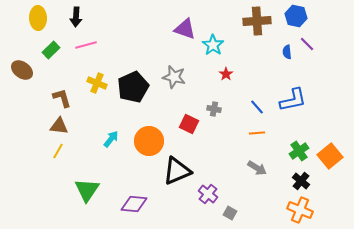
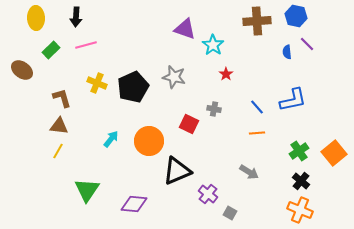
yellow ellipse: moved 2 px left
orange square: moved 4 px right, 3 px up
gray arrow: moved 8 px left, 4 px down
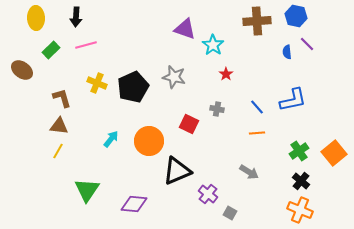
gray cross: moved 3 px right
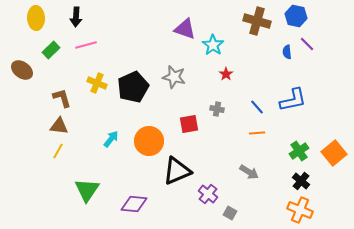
brown cross: rotated 20 degrees clockwise
red square: rotated 36 degrees counterclockwise
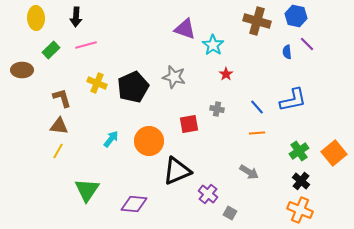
brown ellipse: rotated 35 degrees counterclockwise
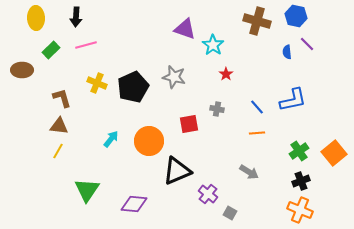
black cross: rotated 30 degrees clockwise
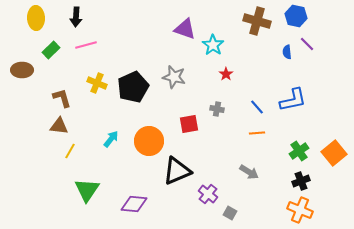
yellow line: moved 12 px right
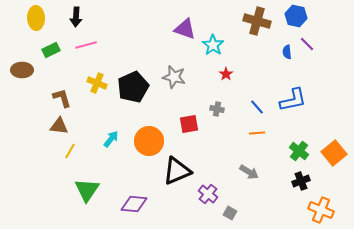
green rectangle: rotated 18 degrees clockwise
green cross: rotated 18 degrees counterclockwise
orange cross: moved 21 px right
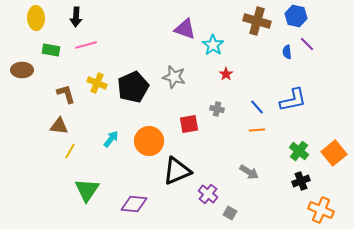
green rectangle: rotated 36 degrees clockwise
brown L-shape: moved 4 px right, 4 px up
orange line: moved 3 px up
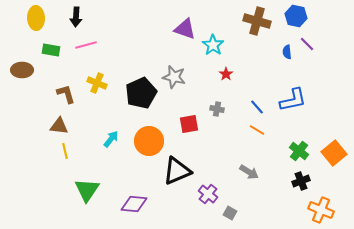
black pentagon: moved 8 px right, 6 px down
orange line: rotated 35 degrees clockwise
yellow line: moved 5 px left; rotated 42 degrees counterclockwise
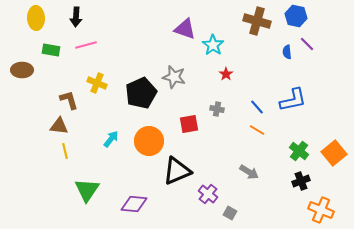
brown L-shape: moved 3 px right, 6 px down
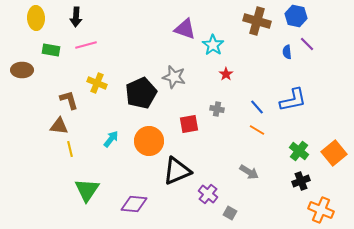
yellow line: moved 5 px right, 2 px up
